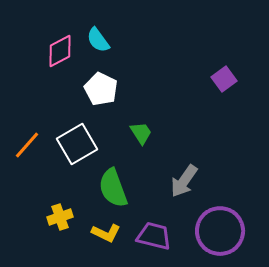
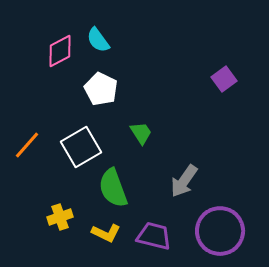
white square: moved 4 px right, 3 px down
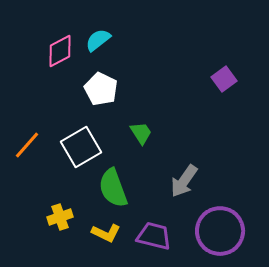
cyan semicircle: rotated 88 degrees clockwise
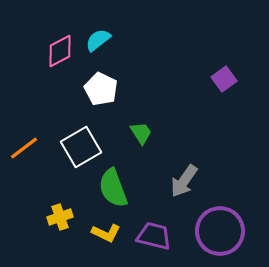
orange line: moved 3 px left, 3 px down; rotated 12 degrees clockwise
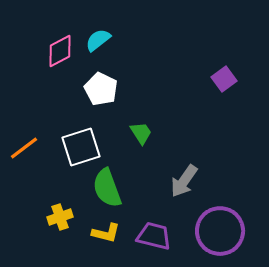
white square: rotated 12 degrees clockwise
green semicircle: moved 6 px left
yellow L-shape: rotated 12 degrees counterclockwise
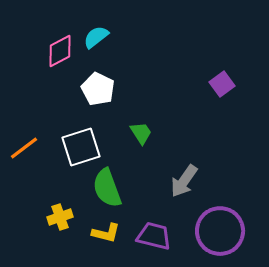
cyan semicircle: moved 2 px left, 3 px up
purple square: moved 2 px left, 5 px down
white pentagon: moved 3 px left
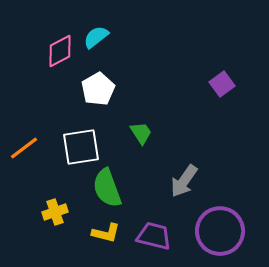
white pentagon: rotated 16 degrees clockwise
white square: rotated 9 degrees clockwise
yellow cross: moved 5 px left, 5 px up
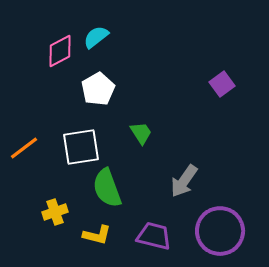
yellow L-shape: moved 9 px left, 2 px down
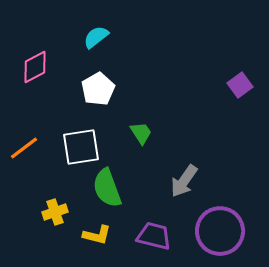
pink diamond: moved 25 px left, 16 px down
purple square: moved 18 px right, 1 px down
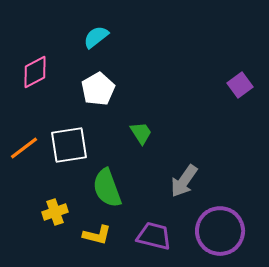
pink diamond: moved 5 px down
white square: moved 12 px left, 2 px up
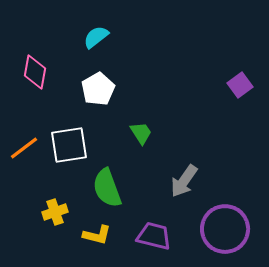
pink diamond: rotated 52 degrees counterclockwise
purple circle: moved 5 px right, 2 px up
